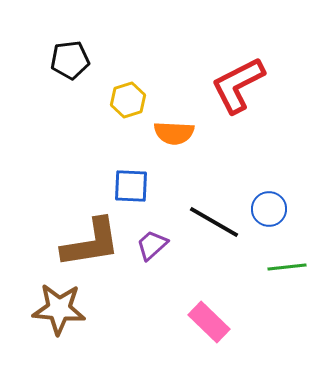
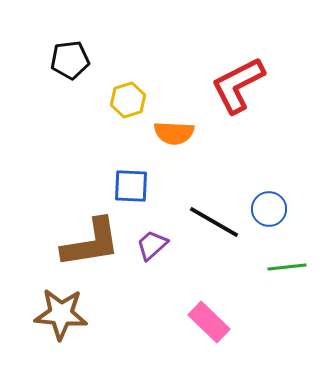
brown star: moved 2 px right, 5 px down
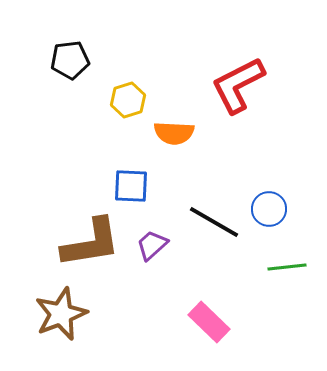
brown star: rotated 26 degrees counterclockwise
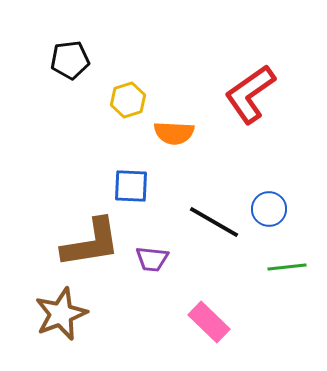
red L-shape: moved 12 px right, 9 px down; rotated 8 degrees counterclockwise
purple trapezoid: moved 14 px down; rotated 132 degrees counterclockwise
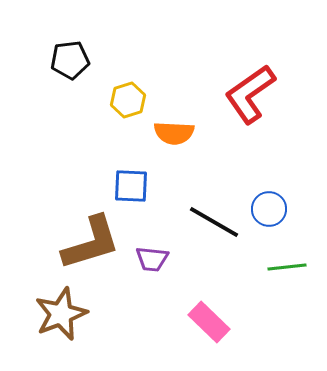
brown L-shape: rotated 8 degrees counterclockwise
